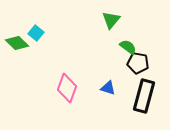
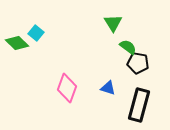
green triangle: moved 2 px right, 3 px down; rotated 12 degrees counterclockwise
black rectangle: moved 5 px left, 9 px down
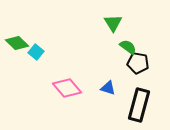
cyan square: moved 19 px down
pink diamond: rotated 60 degrees counterclockwise
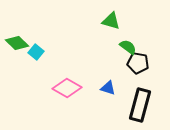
green triangle: moved 2 px left, 2 px up; rotated 42 degrees counterclockwise
pink diamond: rotated 20 degrees counterclockwise
black rectangle: moved 1 px right
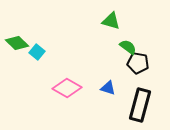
cyan square: moved 1 px right
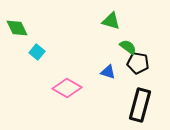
green diamond: moved 15 px up; rotated 20 degrees clockwise
blue triangle: moved 16 px up
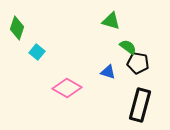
green diamond: rotated 45 degrees clockwise
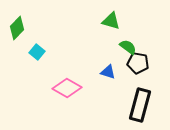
green diamond: rotated 25 degrees clockwise
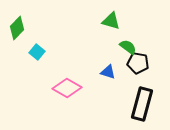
black rectangle: moved 2 px right, 1 px up
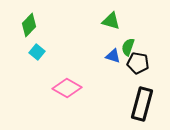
green diamond: moved 12 px right, 3 px up
green semicircle: rotated 108 degrees counterclockwise
blue triangle: moved 5 px right, 16 px up
